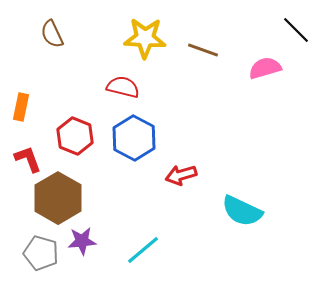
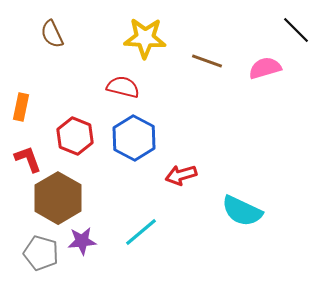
brown line: moved 4 px right, 11 px down
cyan line: moved 2 px left, 18 px up
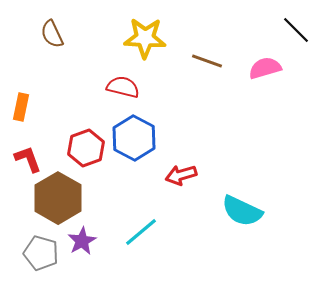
red hexagon: moved 11 px right, 12 px down; rotated 18 degrees clockwise
purple star: rotated 24 degrees counterclockwise
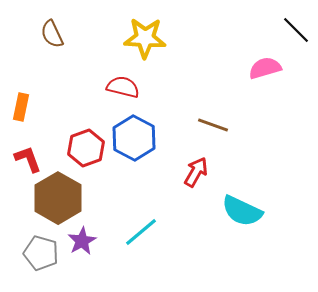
brown line: moved 6 px right, 64 px down
red arrow: moved 15 px right, 3 px up; rotated 136 degrees clockwise
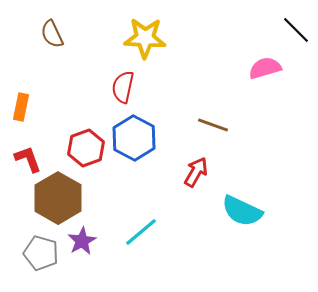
red semicircle: rotated 92 degrees counterclockwise
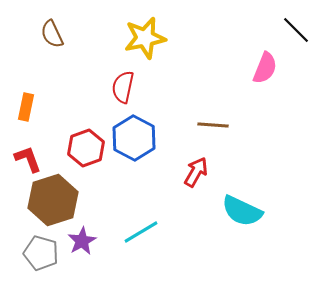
yellow star: rotated 15 degrees counterclockwise
pink semicircle: rotated 128 degrees clockwise
orange rectangle: moved 5 px right
brown line: rotated 16 degrees counterclockwise
brown hexagon: moved 5 px left, 2 px down; rotated 12 degrees clockwise
cyan line: rotated 9 degrees clockwise
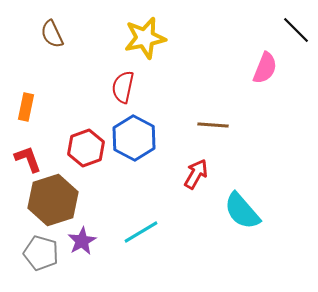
red arrow: moved 2 px down
cyan semicircle: rotated 24 degrees clockwise
